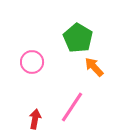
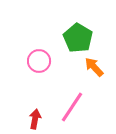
pink circle: moved 7 px right, 1 px up
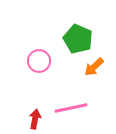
green pentagon: moved 1 px down; rotated 8 degrees counterclockwise
orange arrow: rotated 90 degrees counterclockwise
pink line: moved 1 px left, 1 px down; rotated 44 degrees clockwise
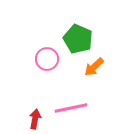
pink circle: moved 8 px right, 2 px up
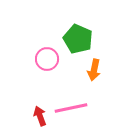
orange arrow: moved 3 px down; rotated 35 degrees counterclockwise
red arrow: moved 5 px right, 3 px up; rotated 30 degrees counterclockwise
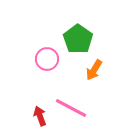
green pentagon: rotated 12 degrees clockwise
orange arrow: rotated 20 degrees clockwise
pink line: rotated 40 degrees clockwise
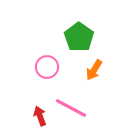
green pentagon: moved 1 px right, 2 px up
pink circle: moved 8 px down
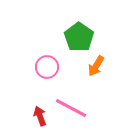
orange arrow: moved 2 px right, 4 px up
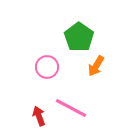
red arrow: moved 1 px left
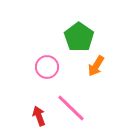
pink line: rotated 16 degrees clockwise
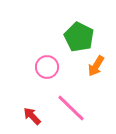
green pentagon: rotated 8 degrees counterclockwise
red arrow: moved 7 px left; rotated 24 degrees counterclockwise
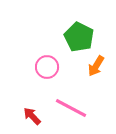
pink line: rotated 16 degrees counterclockwise
